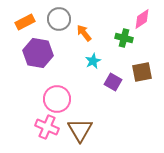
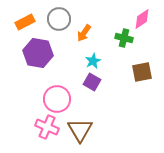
orange arrow: rotated 108 degrees counterclockwise
purple square: moved 21 px left
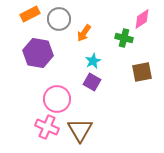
orange rectangle: moved 5 px right, 8 px up
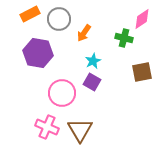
pink circle: moved 5 px right, 6 px up
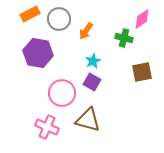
orange arrow: moved 2 px right, 2 px up
brown triangle: moved 8 px right, 10 px up; rotated 44 degrees counterclockwise
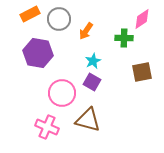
green cross: rotated 12 degrees counterclockwise
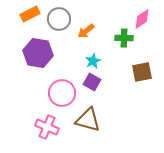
orange arrow: rotated 18 degrees clockwise
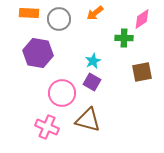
orange rectangle: moved 1 px left, 1 px up; rotated 30 degrees clockwise
orange arrow: moved 9 px right, 18 px up
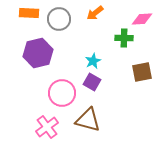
pink diamond: rotated 30 degrees clockwise
purple hexagon: rotated 24 degrees counterclockwise
pink cross: rotated 30 degrees clockwise
